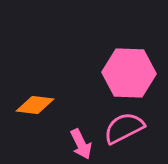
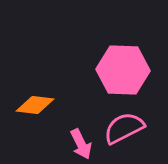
pink hexagon: moved 6 px left, 3 px up
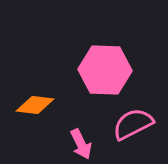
pink hexagon: moved 18 px left
pink semicircle: moved 9 px right, 4 px up
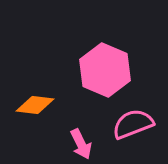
pink hexagon: rotated 21 degrees clockwise
pink semicircle: rotated 6 degrees clockwise
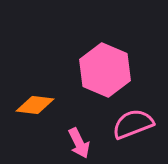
pink arrow: moved 2 px left, 1 px up
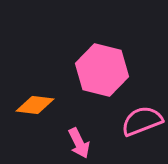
pink hexagon: moved 3 px left; rotated 9 degrees counterclockwise
pink semicircle: moved 9 px right, 3 px up
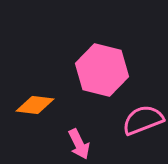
pink semicircle: moved 1 px right, 1 px up
pink arrow: moved 1 px down
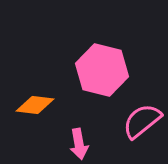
pink semicircle: moved 1 px left, 1 px down; rotated 18 degrees counterclockwise
pink arrow: rotated 16 degrees clockwise
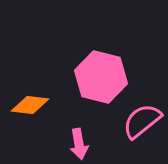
pink hexagon: moved 1 px left, 7 px down
orange diamond: moved 5 px left
